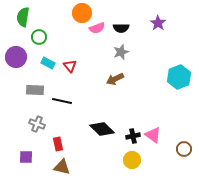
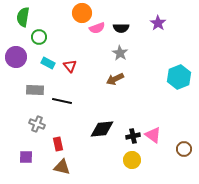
gray star: moved 1 px left, 1 px down; rotated 21 degrees counterclockwise
black diamond: rotated 50 degrees counterclockwise
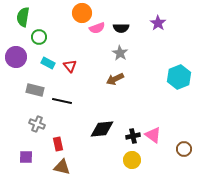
gray rectangle: rotated 12 degrees clockwise
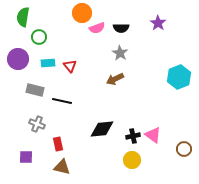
purple circle: moved 2 px right, 2 px down
cyan rectangle: rotated 32 degrees counterclockwise
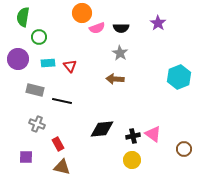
brown arrow: rotated 30 degrees clockwise
pink triangle: moved 1 px up
red rectangle: rotated 16 degrees counterclockwise
